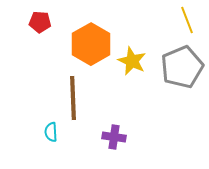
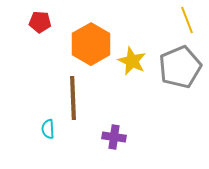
gray pentagon: moved 2 px left
cyan semicircle: moved 3 px left, 3 px up
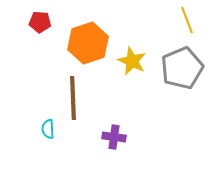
orange hexagon: moved 3 px left, 1 px up; rotated 12 degrees clockwise
gray pentagon: moved 2 px right, 1 px down
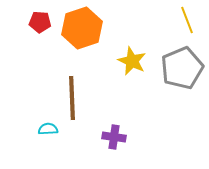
orange hexagon: moved 6 px left, 15 px up
brown line: moved 1 px left
cyan semicircle: rotated 90 degrees clockwise
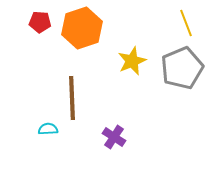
yellow line: moved 1 px left, 3 px down
yellow star: rotated 24 degrees clockwise
purple cross: rotated 25 degrees clockwise
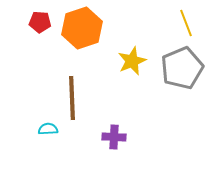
purple cross: rotated 30 degrees counterclockwise
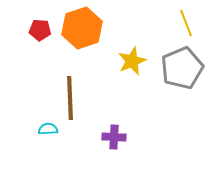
red pentagon: moved 8 px down
brown line: moved 2 px left
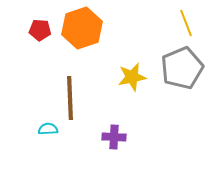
yellow star: moved 16 px down; rotated 12 degrees clockwise
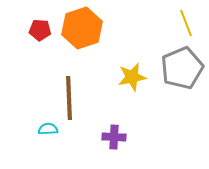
brown line: moved 1 px left
